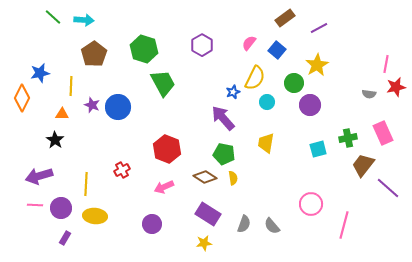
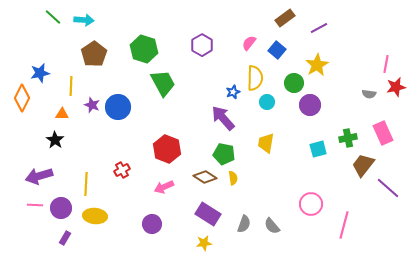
yellow semicircle at (255, 78): rotated 25 degrees counterclockwise
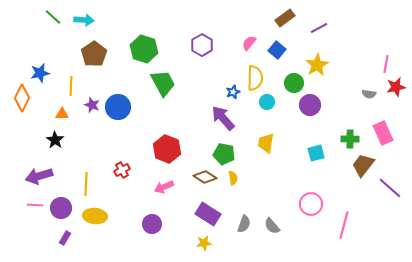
green cross at (348, 138): moved 2 px right, 1 px down; rotated 12 degrees clockwise
cyan square at (318, 149): moved 2 px left, 4 px down
purple line at (388, 188): moved 2 px right
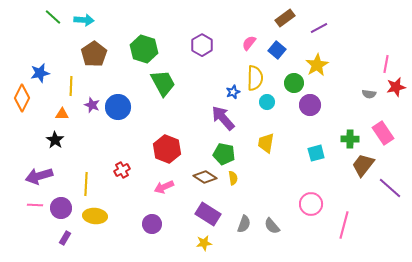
pink rectangle at (383, 133): rotated 10 degrees counterclockwise
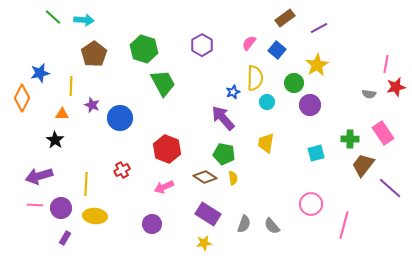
blue circle at (118, 107): moved 2 px right, 11 px down
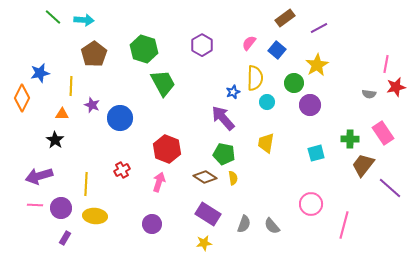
pink arrow at (164, 187): moved 5 px left, 5 px up; rotated 132 degrees clockwise
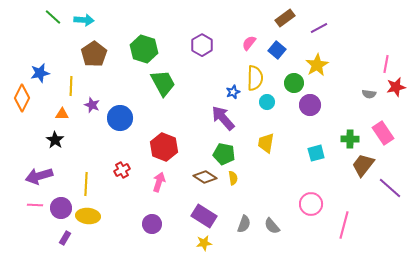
red hexagon at (167, 149): moved 3 px left, 2 px up
purple rectangle at (208, 214): moved 4 px left, 2 px down
yellow ellipse at (95, 216): moved 7 px left
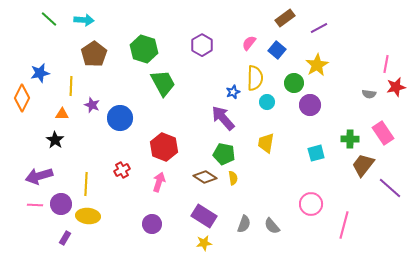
green line at (53, 17): moved 4 px left, 2 px down
purple circle at (61, 208): moved 4 px up
